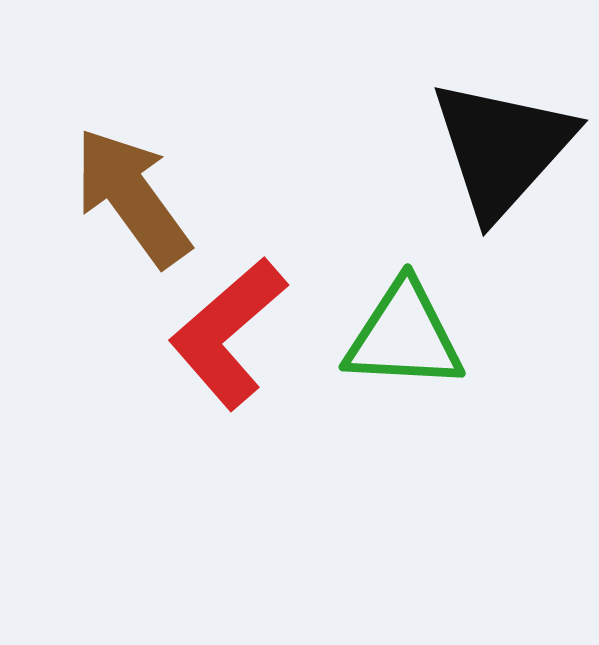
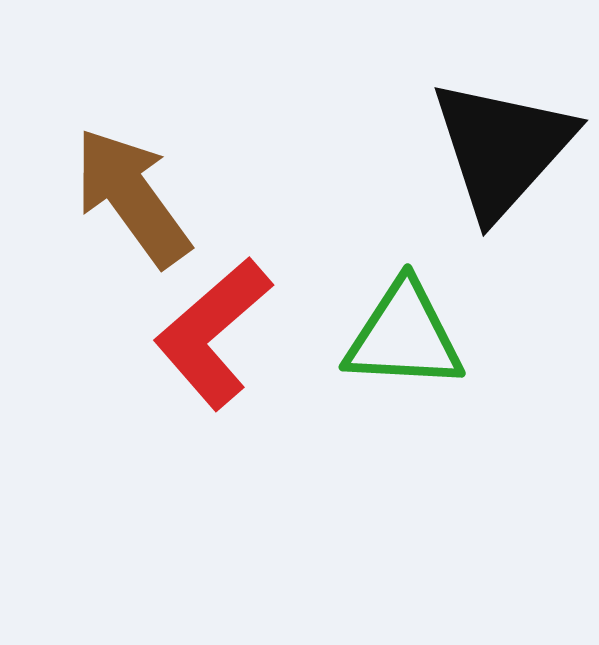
red L-shape: moved 15 px left
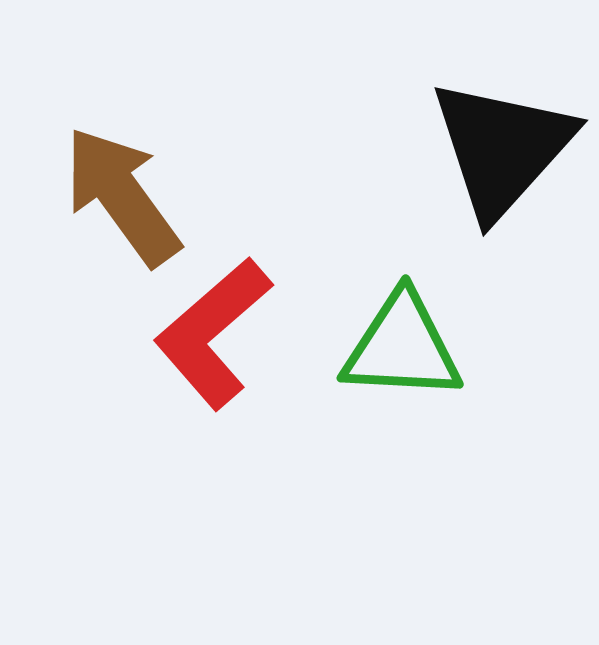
brown arrow: moved 10 px left, 1 px up
green triangle: moved 2 px left, 11 px down
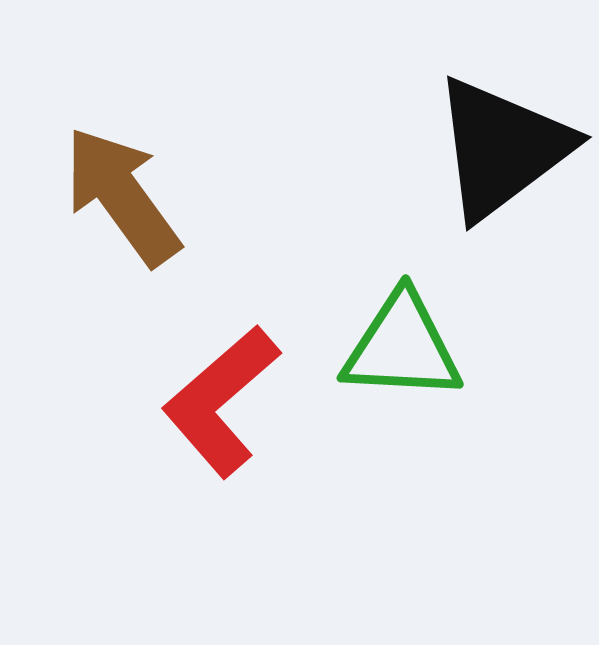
black triangle: rotated 11 degrees clockwise
red L-shape: moved 8 px right, 68 px down
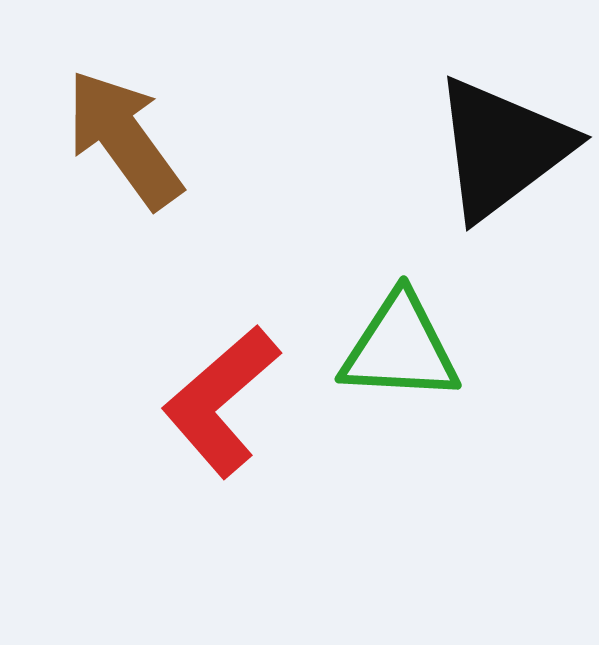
brown arrow: moved 2 px right, 57 px up
green triangle: moved 2 px left, 1 px down
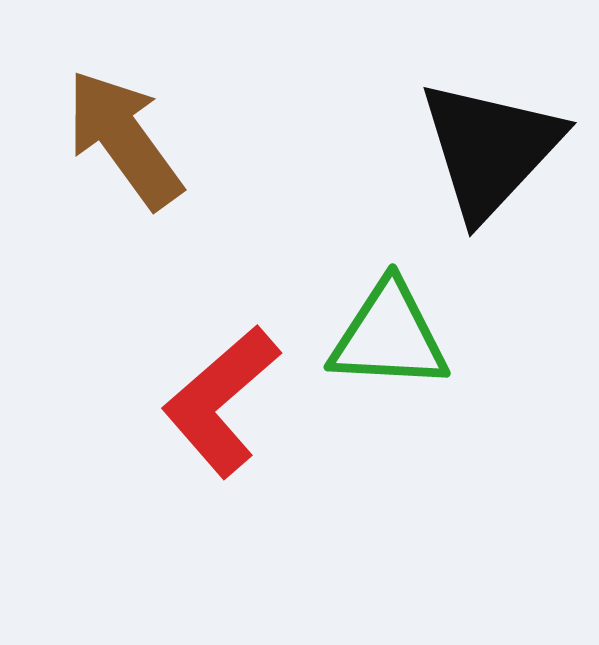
black triangle: moved 12 px left, 1 px down; rotated 10 degrees counterclockwise
green triangle: moved 11 px left, 12 px up
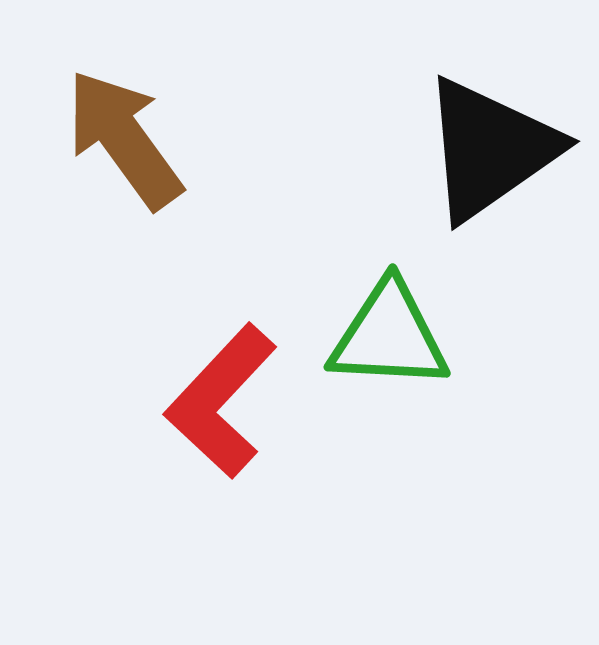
black triangle: rotated 12 degrees clockwise
red L-shape: rotated 6 degrees counterclockwise
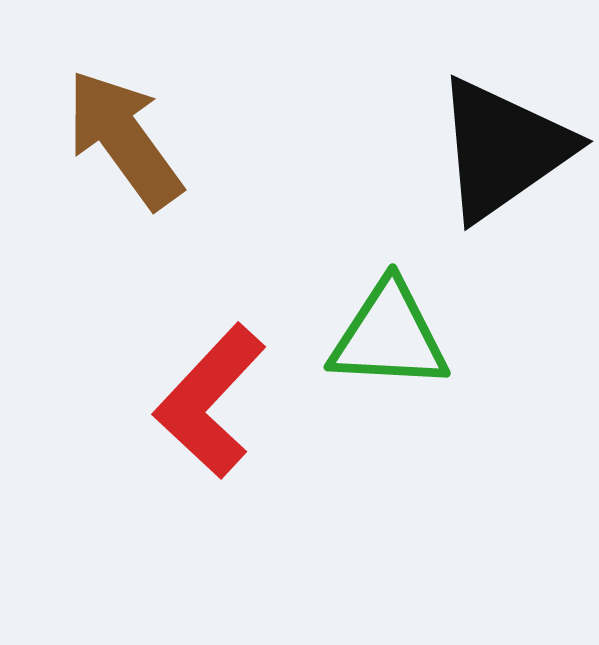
black triangle: moved 13 px right
red L-shape: moved 11 px left
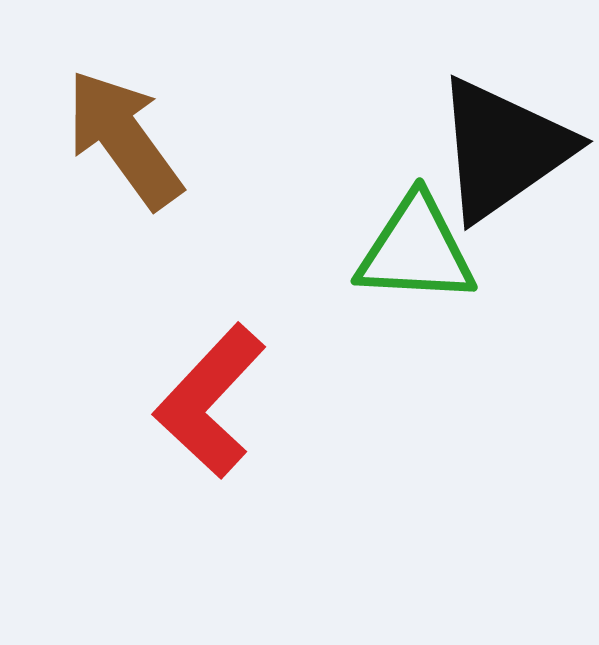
green triangle: moved 27 px right, 86 px up
